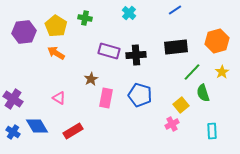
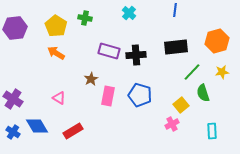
blue line: rotated 48 degrees counterclockwise
purple hexagon: moved 9 px left, 4 px up
yellow star: rotated 24 degrees clockwise
pink rectangle: moved 2 px right, 2 px up
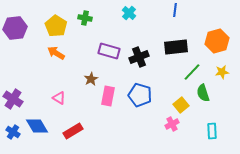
black cross: moved 3 px right, 2 px down; rotated 18 degrees counterclockwise
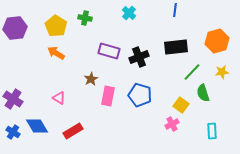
yellow square: rotated 14 degrees counterclockwise
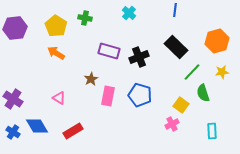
black rectangle: rotated 50 degrees clockwise
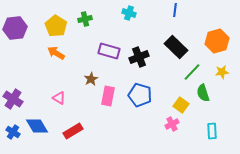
cyan cross: rotated 24 degrees counterclockwise
green cross: moved 1 px down; rotated 24 degrees counterclockwise
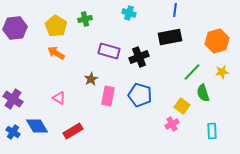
black rectangle: moved 6 px left, 10 px up; rotated 55 degrees counterclockwise
yellow square: moved 1 px right, 1 px down
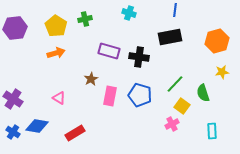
orange arrow: rotated 132 degrees clockwise
black cross: rotated 30 degrees clockwise
green line: moved 17 px left, 12 px down
pink rectangle: moved 2 px right
blue diamond: rotated 50 degrees counterclockwise
red rectangle: moved 2 px right, 2 px down
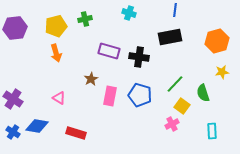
yellow pentagon: rotated 25 degrees clockwise
orange arrow: rotated 90 degrees clockwise
red rectangle: moved 1 px right; rotated 48 degrees clockwise
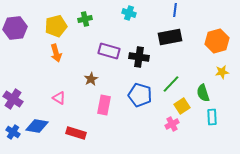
green line: moved 4 px left
pink rectangle: moved 6 px left, 9 px down
yellow square: rotated 21 degrees clockwise
cyan rectangle: moved 14 px up
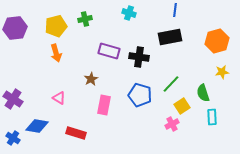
blue cross: moved 6 px down
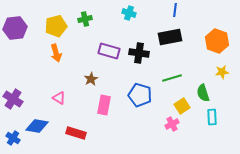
orange hexagon: rotated 25 degrees counterclockwise
black cross: moved 4 px up
green line: moved 1 px right, 6 px up; rotated 30 degrees clockwise
